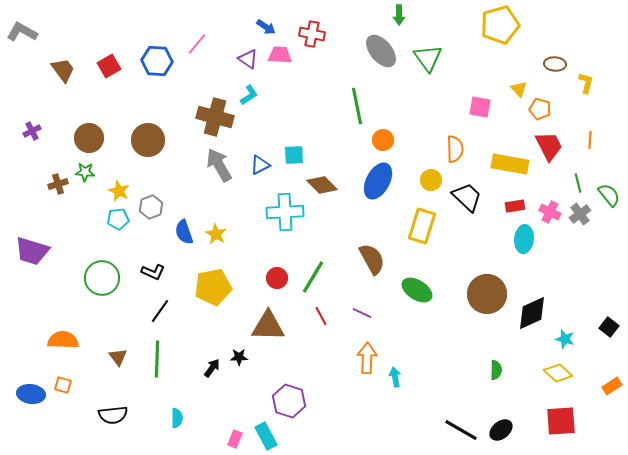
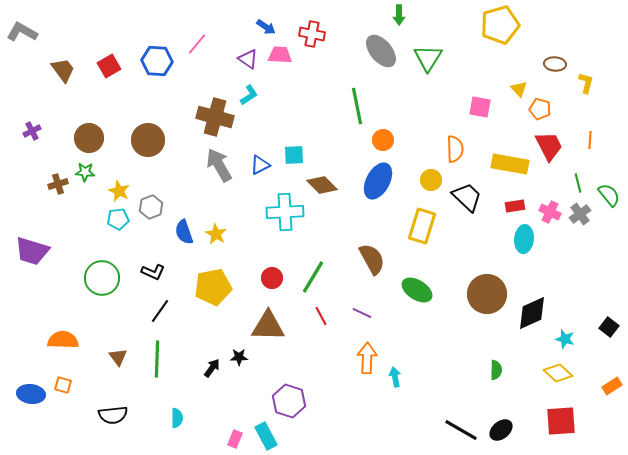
green triangle at (428, 58): rotated 8 degrees clockwise
red circle at (277, 278): moved 5 px left
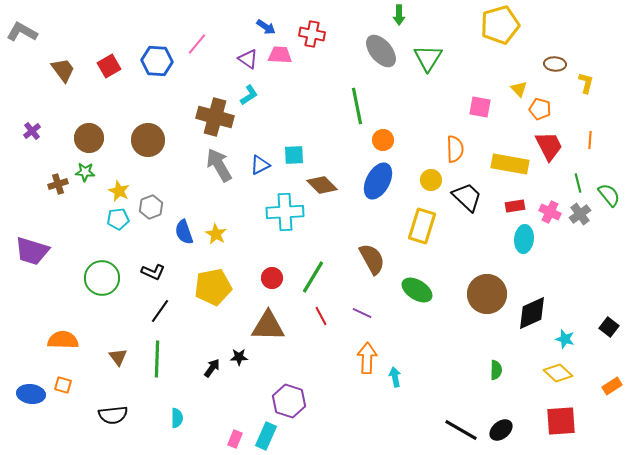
purple cross at (32, 131): rotated 12 degrees counterclockwise
cyan rectangle at (266, 436): rotated 52 degrees clockwise
